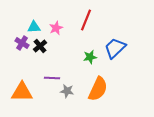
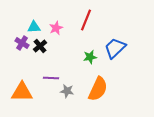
purple line: moved 1 px left
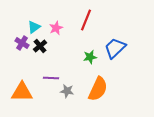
cyan triangle: rotated 32 degrees counterclockwise
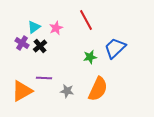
red line: rotated 50 degrees counterclockwise
purple line: moved 7 px left
orange triangle: moved 1 px up; rotated 30 degrees counterclockwise
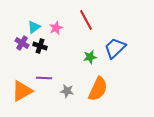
black cross: rotated 32 degrees counterclockwise
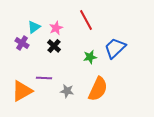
black cross: moved 14 px right; rotated 24 degrees clockwise
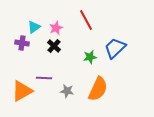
purple cross: rotated 24 degrees counterclockwise
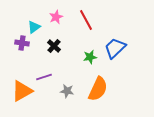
pink star: moved 11 px up
purple line: moved 1 px up; rotated 21 degrees counterclockwise
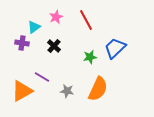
purple line: moved 2 px left; rotated 49 degrees clockwise
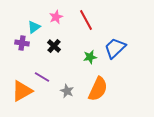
gray star: rotated 16 degrees clockwise
